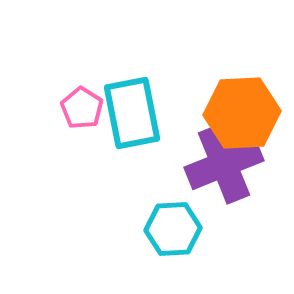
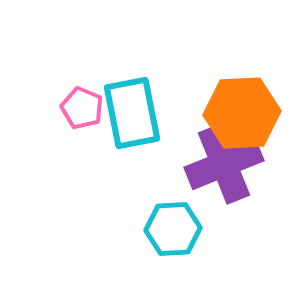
pink pentagon: rotated 9 degrees counterclockwise
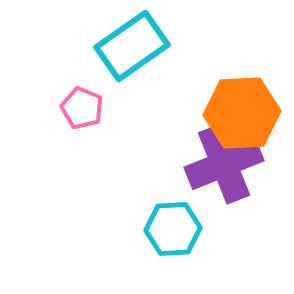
cyan rectangle: moved 67 px up; rotated 66 degrees clockwise
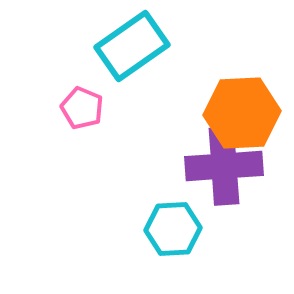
purple cross: moved 2 px down; rotated 18 degrees clockwise
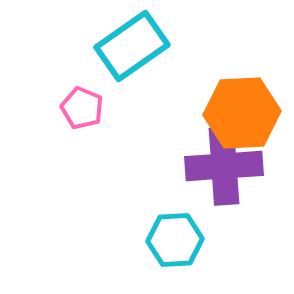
cyan hexagon: moved 2 px right, 11 px down
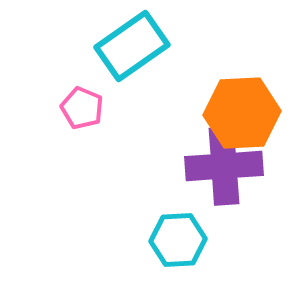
cyan hexagon: moved 3 px right
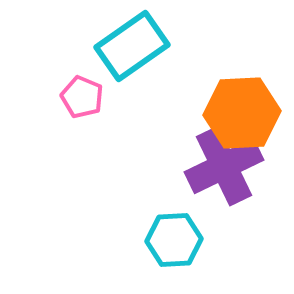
pink pentagon: moved 11 px up
purple cross: rotated 22 degrees counterclockwise
cyan hexagon: moved 4 px left
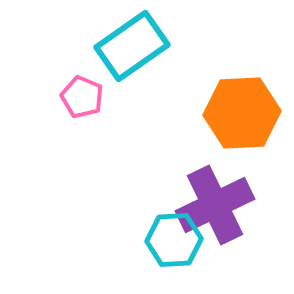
purple cross: moved 9 px left, 39 px down
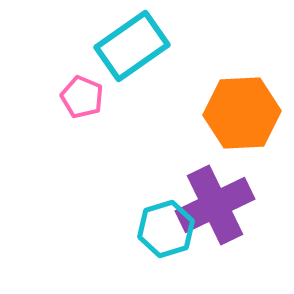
cyan hexagon: moved 8 px left, 11 px up; rotated 14 degrees counterclockwise
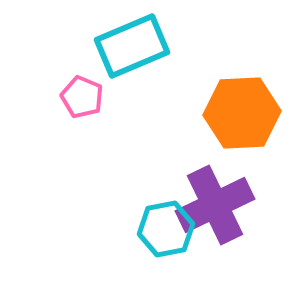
cyan rectangle: rotated 12 degrees clockwise
cyan hexagon: rotated 6 degrees clockwise
